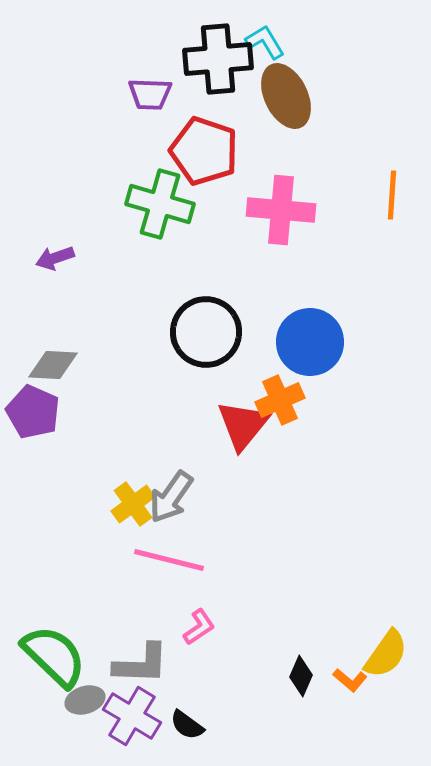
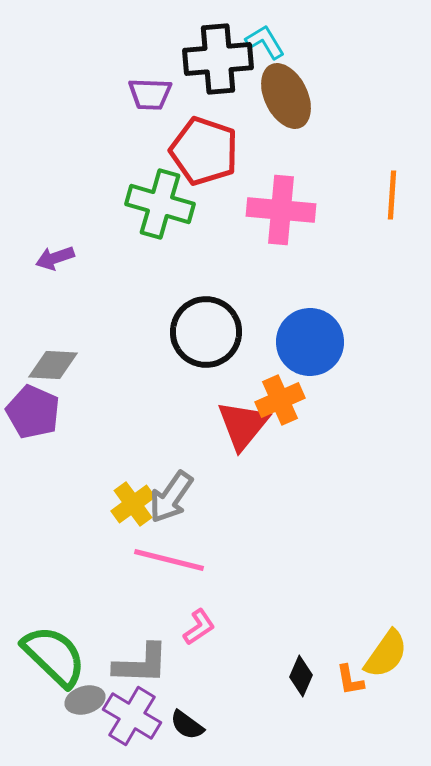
orange L-shape: rotated 40 degrees clockwise
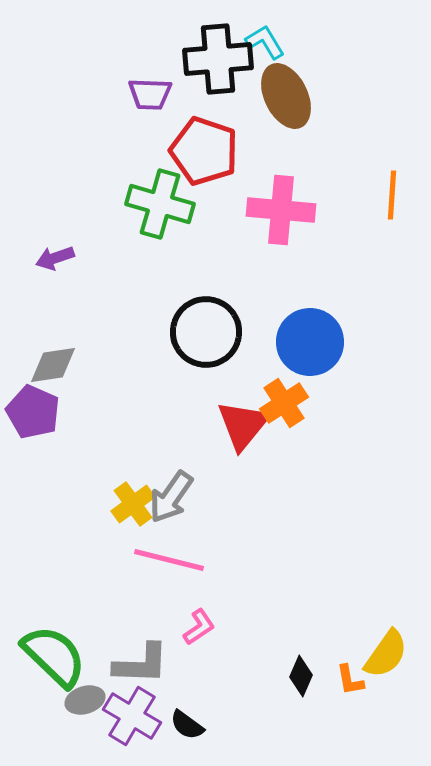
gray diamond: rotated 12 degrees counterclockwise
orange cross: moved 4 px right, 3 px down; rotated 9 degrees counterclockwise
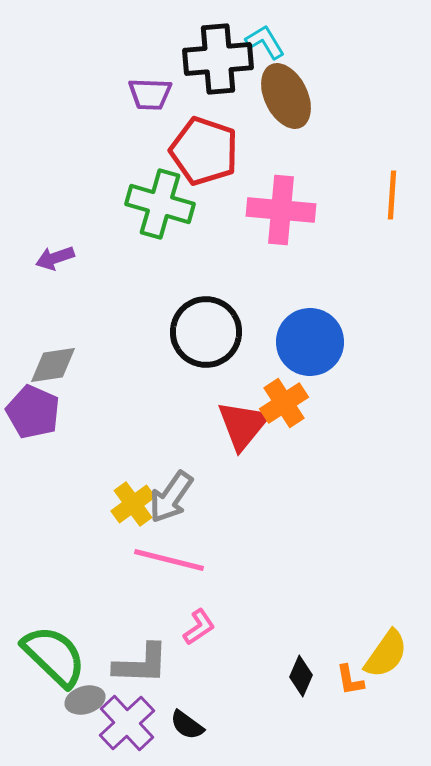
purple cross: moved 5 px left, 7 px down; rotated 16 degrees clockwise
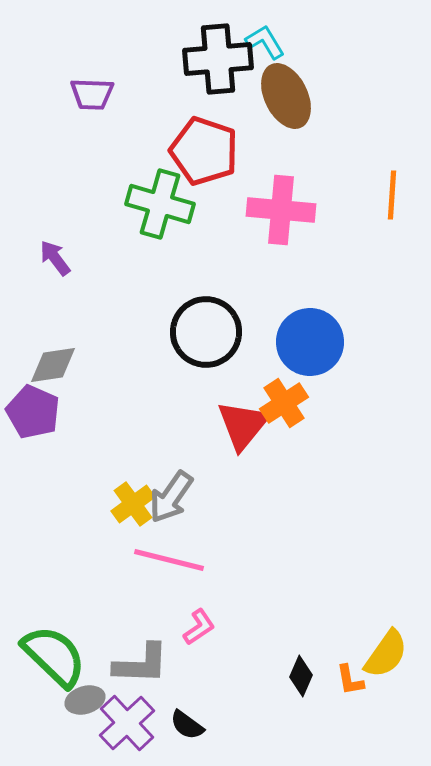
purple trapezoid: moved 58 px left
purple arrow: rotated 72 degrees clockwise
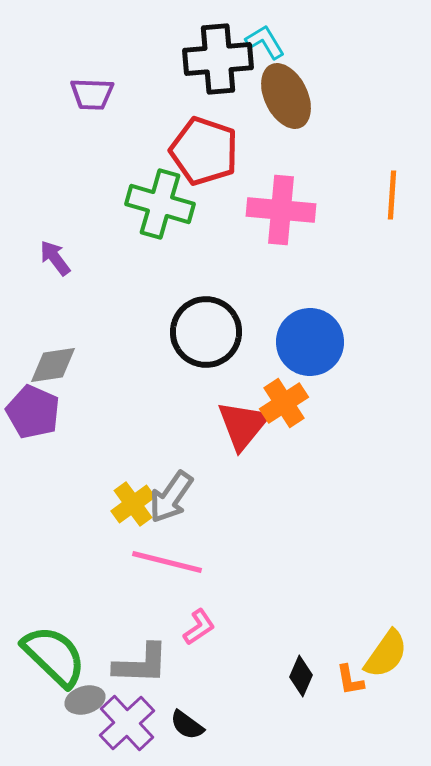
pink line: moved 2 px left, 2 px down
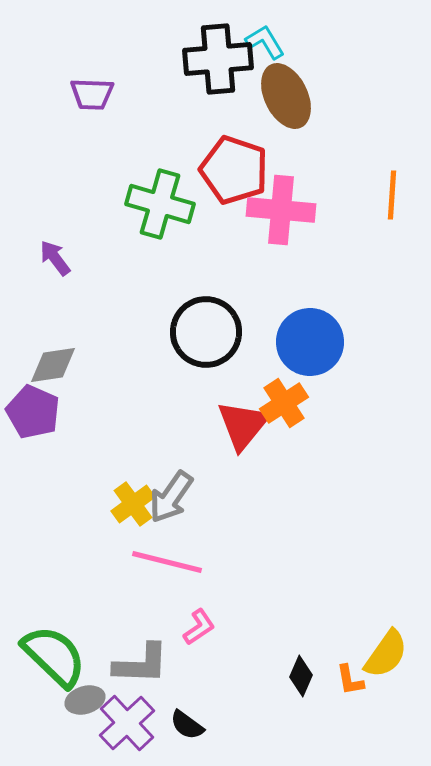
red pentagon: moved 30 px right, 19 px down
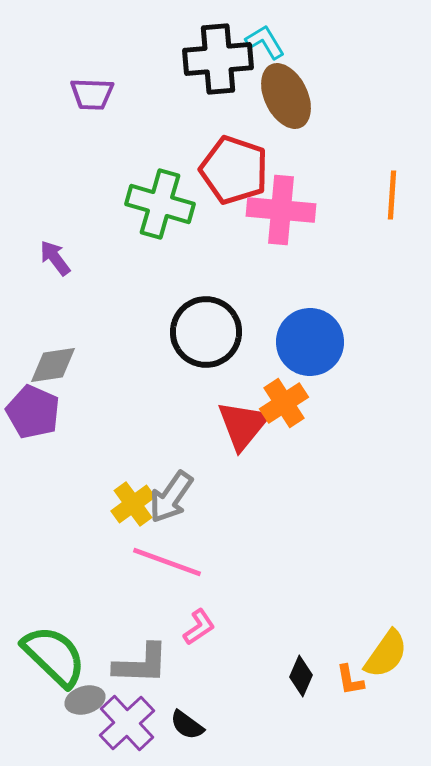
pink line: rotated 6 degrees clockwise
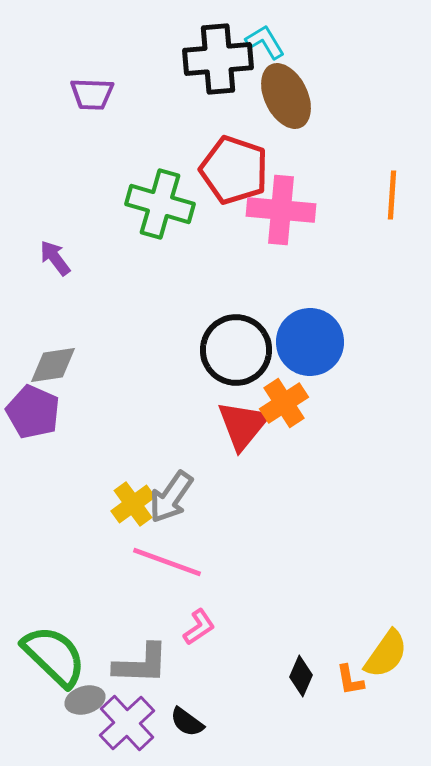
black circle: moved 30 px right, 18 px down
black semicircle: moved 3 px up
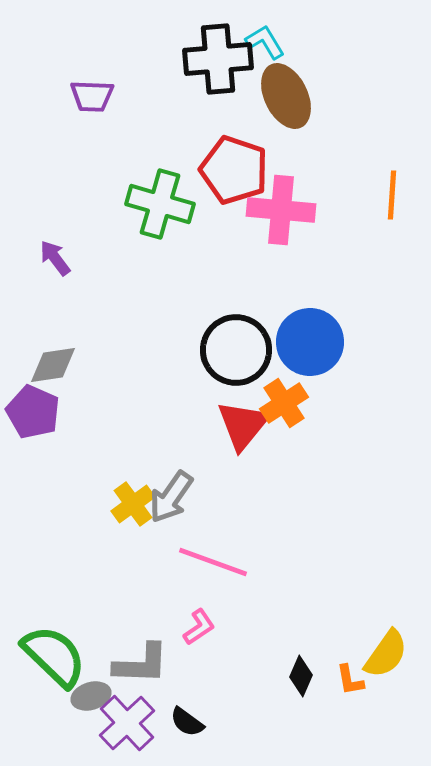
purple trapezoid: moved 2 px down
pink line: moved 46 px right
gray ellipse: moved 6 px right, 4 px up
